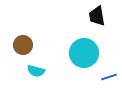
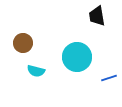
brown circle: moved 2 px up
cyan circle: moved 7 px left, 4 px down
blue line: moved 1 px down
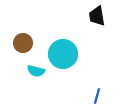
cyan circle: moved 14 px left, 3 px up
blue line: moved 12 px left, 18 px down; rotated 56 degrees counterclockwise
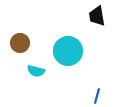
brown circle: moved 3 px left
cyan circle: moved 5 px right, 3 px up
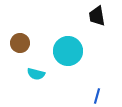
cyan semicircle: moved 3 px down
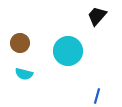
black trapezoid: rotated 50 degrees clockwise
cyan semicircle: moved 12 px left
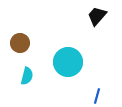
cyan circle: moved 11 px down
cyan semicircle: moved 3 px right, 2 px down; rotated 90 degrees counterclockwise
